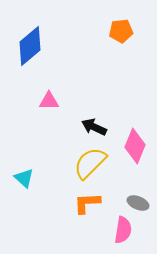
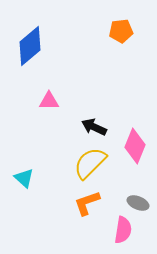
orange L-shape: rotated 16 degrees counterclockwise
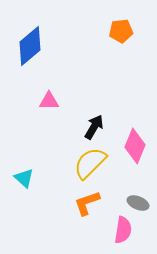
black arrow: rotated 95 degrees clockwise
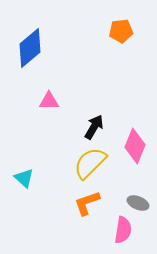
blue diamond: moved 2 px down
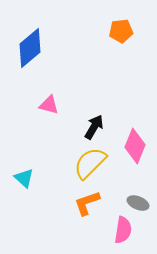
pink triangle: moved 4 px down; rotated 15 degrees clockwise
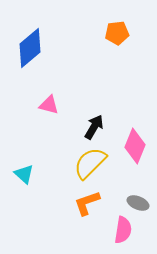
orange pentagon: moved 4 px left, 2 px down
cyan triangle: moved 4 px up
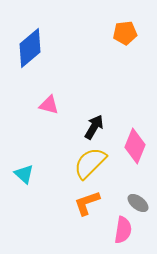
orange pentagon: moved 8 px right
gray ellipse: rotated 15 degrees clockwise
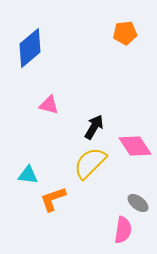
pink diamond: rotated 56 degrees counterclockwise
cyan triangle: moved 4 px right, 1 px down; rotated 35 degrees counterclockwise
orange L-shape: moved 34 px left, 4 px up
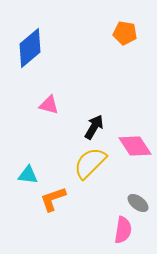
orange pentagon: rotated 15 degrees clockwise
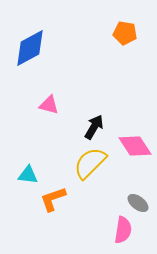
blue diamond: rotated 12 degrees clockwise
